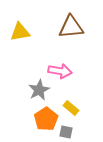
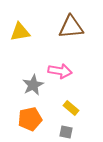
gray star: moved 6 px left, 5 px up
orange pentagon: moved 16 px left; rotated 20 degrees clockwise
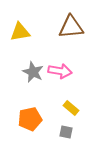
gray star: moved 13 px up; rotated 20 degrees counterclockwise
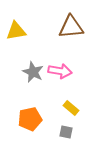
yellow triangle: moved 4 px left, 1 px up
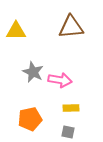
yellow triangle: rotated 10 degrees clockwise
pink arrow: moved 9 px down
yellow rectangle: rotated 42 degrees counterclockwise
gray square: moved 2 px right
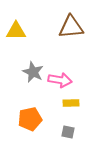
yellow rectangle: moved 5 px up
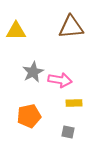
gray star: rotated 20 degrees clockwise
yellow rectangle: moved 3 px right
orange pentagon: moved 1 px left, 3 px up
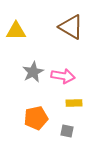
brown triangle: rotated 36 degrees clockwise
pink arrow: moved 3 px right, 4 px up
orange pentagon: moved 7 px right, 2 px down
gray square: moved 1 px left, 1 px up
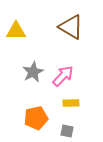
pink arrow: rotated 55 degrees counterclockwise
yellow rectangle: moved 3 px left
